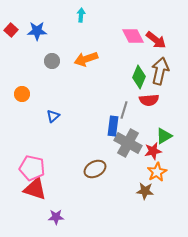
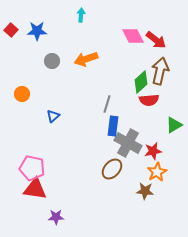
green diamond: moved 2 px right, 5 px down; rotated 25 degrees clockwise
gray line: moved 17 px left, 6 px up
green triangle: moved 10 px right, 11 px up
brown ellipse: moved 17 px right; rotated 20 degrees counterclockwise
red triangle: rotated 10 degrees counterclockwise
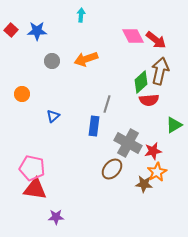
blue rectangle: moved 19 px left
brown star: moved 1 px left, 7 px up
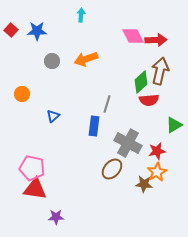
red arrow: rotated 40 degrees counterclockwise
red star: moved 4 px right
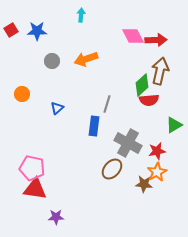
red square: rotated 16 degrees clockwise
green diamond: moved 1 px right, 3 px down
blue triangle: moved 4 px right, 8 px up
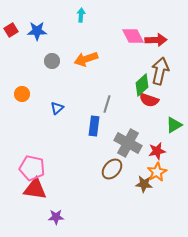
red semicircle: rotated 24 degrees clockwise
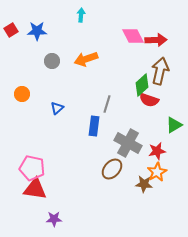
purple star: moved 2 px left, 2 px down
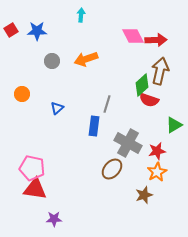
brown star: moved 11 px down; rotated 24 degrees counterclockwise
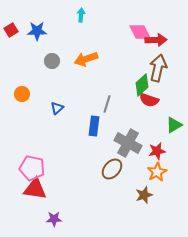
pink diamond: moved 7 px right, 4 px up
brown arrow: moved 2 px left, 3 px up
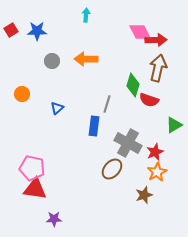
cyan arrow: moved 5 px right
orange arrow: rotated 20 degrees clockwise
green diamond: moved 9 px left; rotated 30 degrees counterclockwise
red star: moved 2 px left, 1 px down; rotated 12 degrees counterclockwise
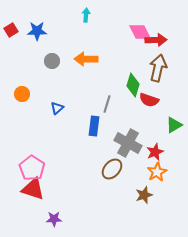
pink pentagon: rotated 20 degrees clockwise
red triangle: moved 2 px left; rotated 10 degrees clockwise
